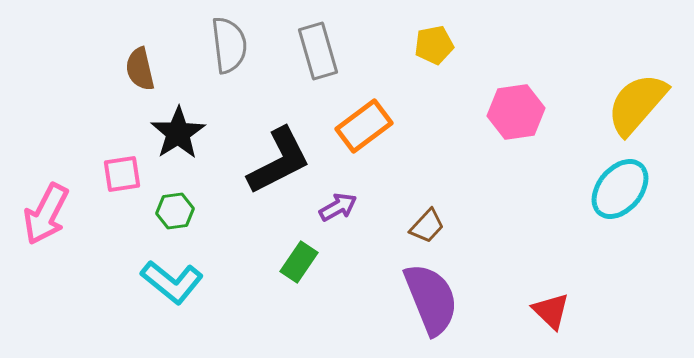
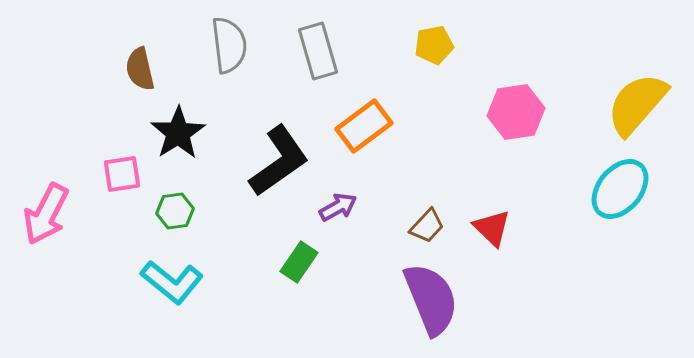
black L-shape: rotated 8 degrees counterclockwise
red triangle: moved 59 px left, 83 px up
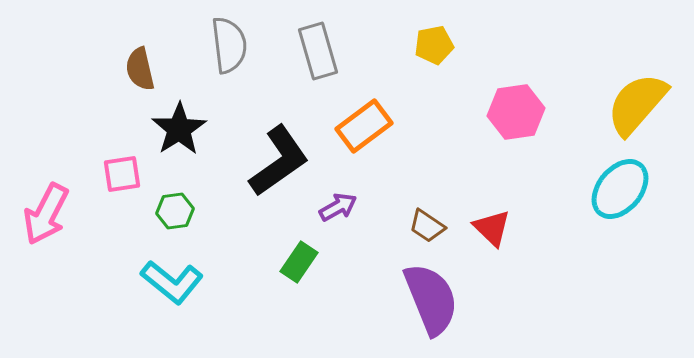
black star: moved 1 px right, 4 px up
brown trapezoid: rotated 81 degrees clockwise
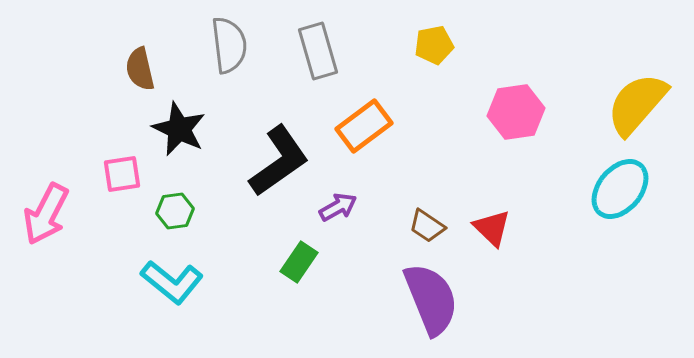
black star: rotated 14 degrees counterclockwise
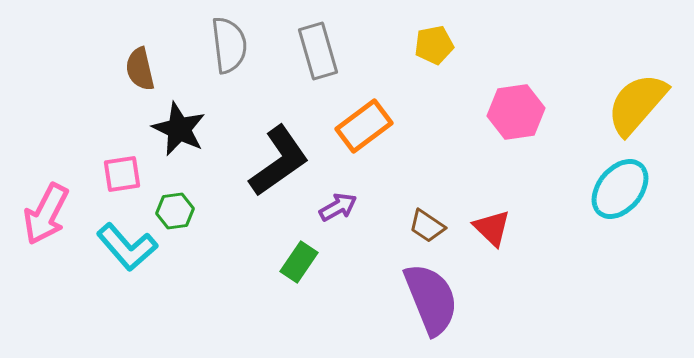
cyan L-shape: moved 45 px left, 35 px up; rotated 10 degrees clockwise
